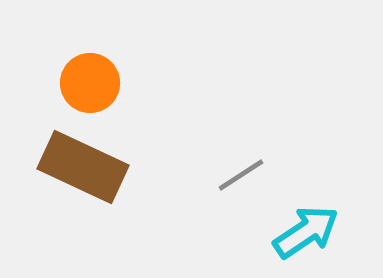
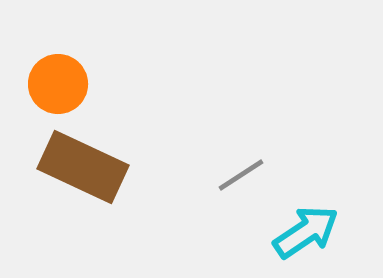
orange circle: moved 32 px left, 1 px down
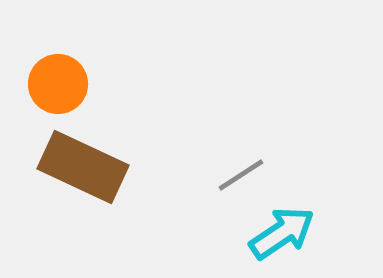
cyan arrow: moved 24 px left, 1 px down
